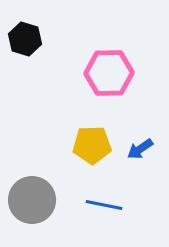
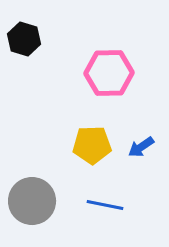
black hexagon: moved 1 px left
blue arrow: moved 1 px right, 2 px up
gray circle: moved 1 px down
blue line: moved 1 px right
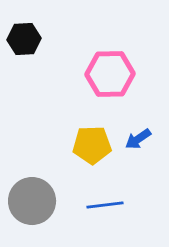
black hexagon: rotated 20 degrees counterclockwise
pink hexagon: moved 1 px right, 1 px down
blue arrow: moved 3 px left, 8 px up
blue line: rotated 18 degrees counterclockwise
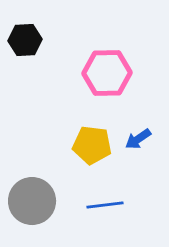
black hexagon: moved 1 px right, 1 px down
pink hexagon: moved 3 px left, 1 px up
yellow pentagon: rotated 9 degrees clockwise
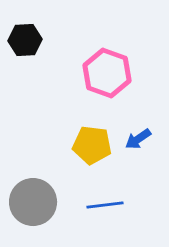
pink hexagon: rotated 21 degrees clockwise
gray circle: moved 1 px right, 1 px down
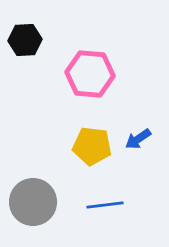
pink hexagon: moved 17 px left, 1 px down; rotated 15 degrees counterclockwise
yellow pentagon: moved 1 px down
